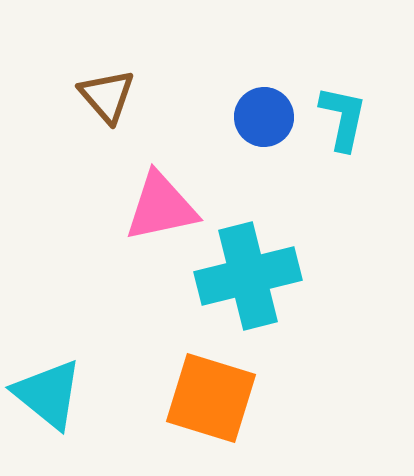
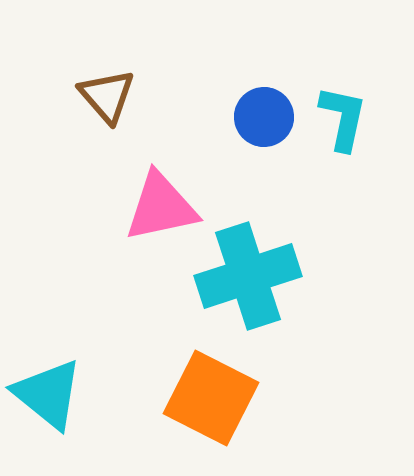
cyan cross: rotated 4 degrees counterclockwise
orange square: rotated 10 degrees clockwise
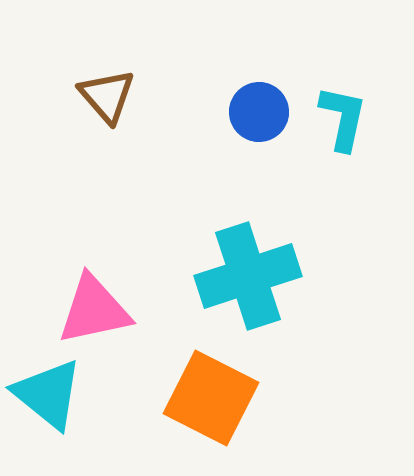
blue circle: moved 5 px left, 5 px up
pink triangle: moved 67 px left, 103 px down
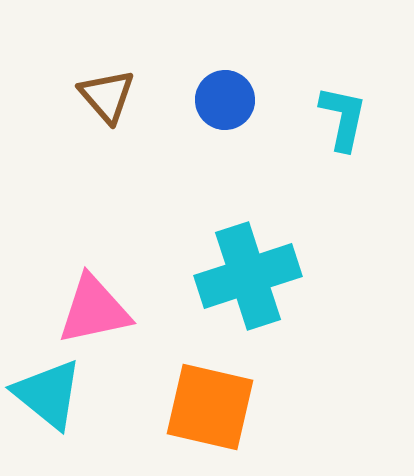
blue circle: moved 34 px left, 12 px up
orange square: moved 1 px left, 9 px down; rotated 14 degrees counterclockwise
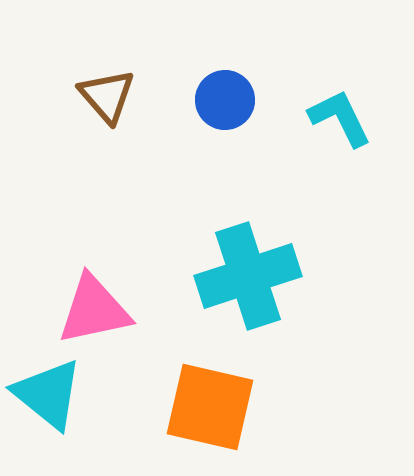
cyan L-shape: moved 3 px left; rotated 38 degrees counterclockwise
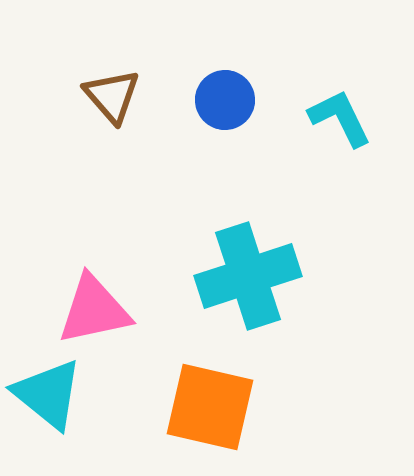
brown triangle: moved 5 px right
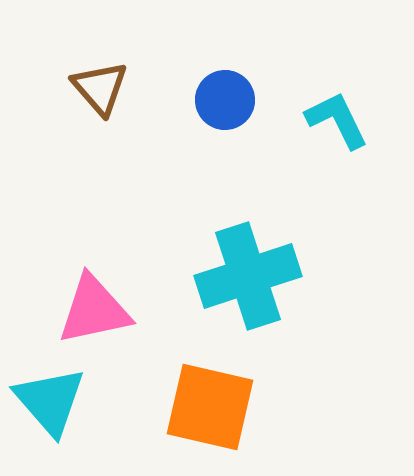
brown triangle: moved 12 px left, 8 px up
cyan L-shape: moved 3 px left, 2 px down
cyan triangle: moved 2 px right, 7 px down; rotated 10 degrees clockwise
